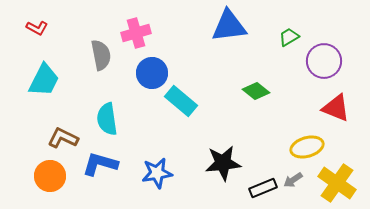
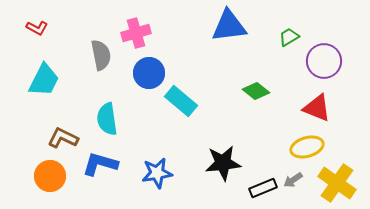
blue circle: moved 3 px left
red triangle: moved 19 px left
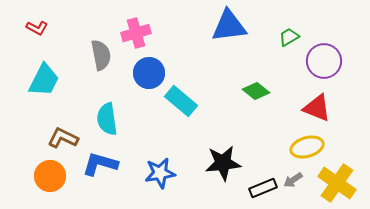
blue star: moved 3 px right
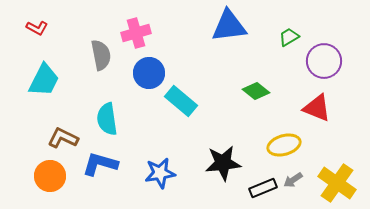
yellow ellipse: moved 23 px left, 2 px up
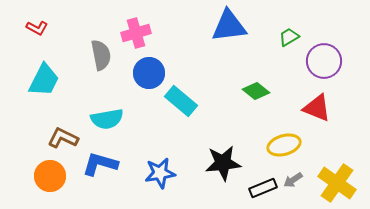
cyan semicircle: rotated 92 degrees counterclockwise
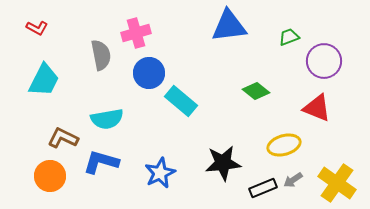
green trapezoid: rotated 10 degrees clockwise
blue L-shape: moved 1 px right, 2 px up
blue star: rotated 16 degrees counterclockwise
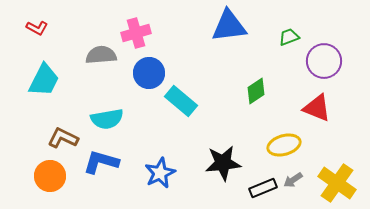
gray semicircle: rotated 84 degrees counterclockwise
green diamond: rotated 72 degrees counterclockwise
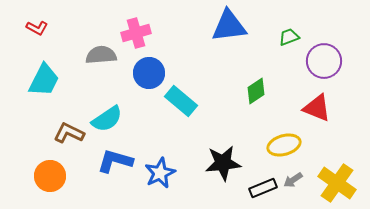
cyan semicircle: rotated 24 degrees counterclockwise
brown L-shape: moved 6 px right, 5 px up
blue L-shape: moved 14 px right, 1 px up
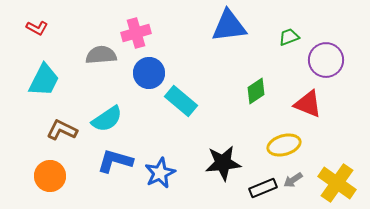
purple circle: moved 2 px right, 1 px up
red triangle: moved 9 px left, 4 px up
brown L-shape: moved 7 px left, 3 px up
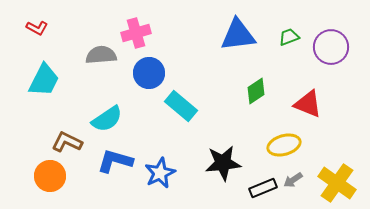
blue triangle: moved 9 px right, 9 px down
purple circle: moved 5 px right, 13 px up
cyan rectangle: moved 5 px down
brown L-shape: moved 5 px right, 12 px down
